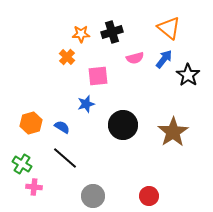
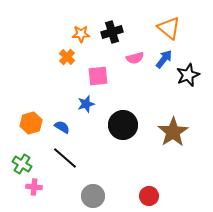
black star: rotated 15 degrees clockwise
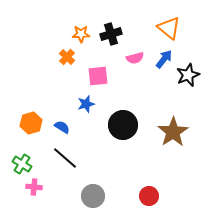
black cross: moved 1 px left, 2 px down
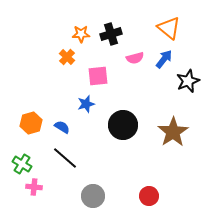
black star: moved 6 px down
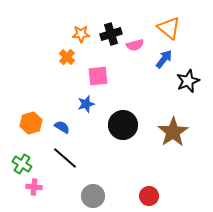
pink semicircle: moved 13 px up
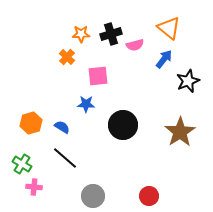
blue star: rotated 18 degrees clockwise
brown star: moved 7 px right
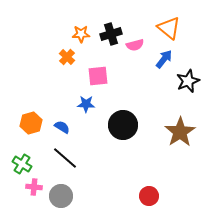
gray circle: moved 32 px left
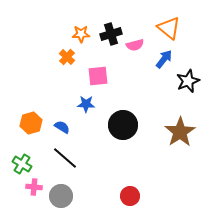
red circle: moved 19 px left
